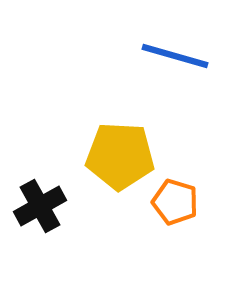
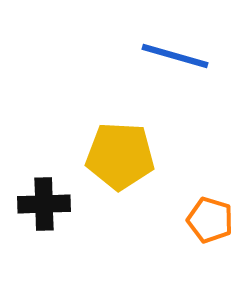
orange pentagon: moved 35 px right, 18 px down
black cross: moved 4 px right, 2 px up; rotated 27 degrees clockwise
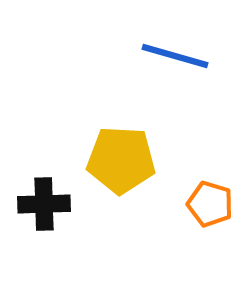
yellow pentagon: moved 1 px right, 4 px down
orange pentagon: moved 16 px up
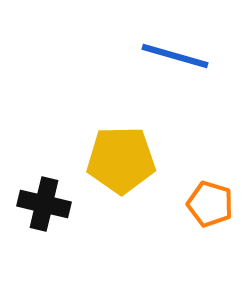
yellow pentagon: rotated 4 degrees counterclockwise
black cross: rotated 15 degrees clockwise
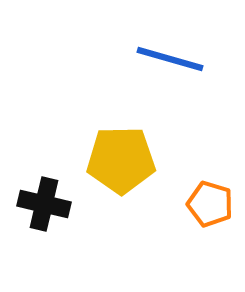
blue line: moved 5 px left, 3 px down
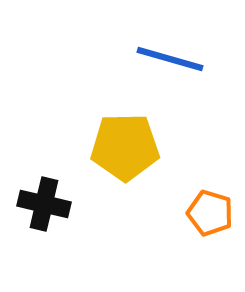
yellow pentagon: moved 4 px right, 13 px up
orange pentagon: moved 9 px down
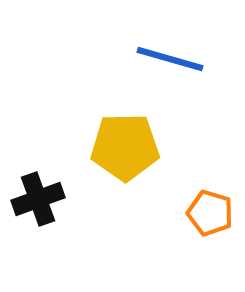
black cross: moved 6 px left, 5 px up; rotated 33 degrees counterclockwise
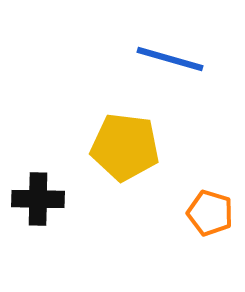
yellow pentagon: rotated 8 degrees clockwise
black cross: rotated 21 degrees clockwise
